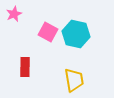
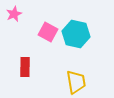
yellow trapezoid: moved 2 px right, 2 px down
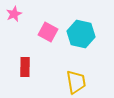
cyan hexagon: moved 5 px right
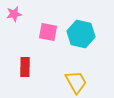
pink star: rotated 14 degrees clockwise
pink square: rotated 18 degrees counterclockwise
yellow trapezoid: rotated 20 degrees counterclockwise
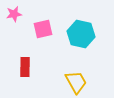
pink square: moved 5 px left, 3 px up; rotated 24 degrees counterclockwise
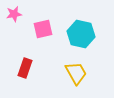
red rectangle: moved 1 px down; rotated 18 degrees clockwise
yellow trapezoid: moved 9 px up
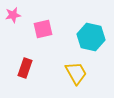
pink star: moved 1 px left, 1 px down
cyan hexagon: moved 10 px right, 3 px down
